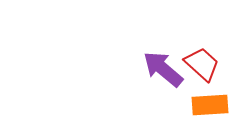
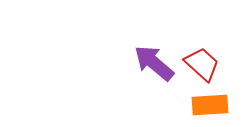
purple arrow: moved 9 px left, 6 px up
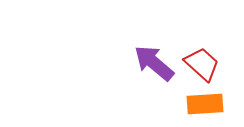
orange rectangle: moved 5 px left, 1 px up
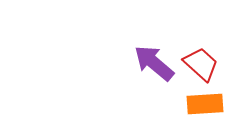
red trapezoid: moved 1 px left
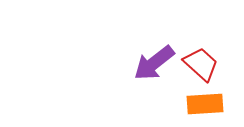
purple arrow: rotated 78 degrees counterclockwise
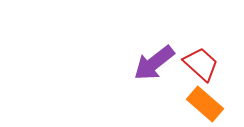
orange rectangle: rotated 45 degrees clockwise
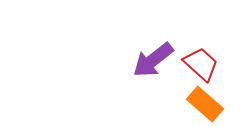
purple arrow: moved 1 px left, 3 px up
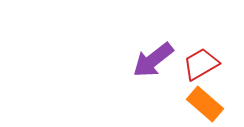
red trapezoid: rotated 72 degrees counterclockwise
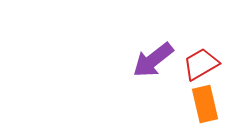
orange rectangle: rotated 36 degrees clockwise
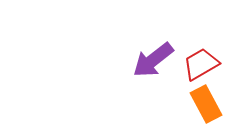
orange rectangle: moved 1 px right; rotated 15 degrees counterclockwise
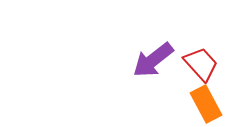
red trapezoid: rotated 78 degrees clockwise
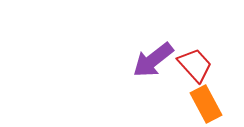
red trapezoid: moved 6 px left, 1 px down
